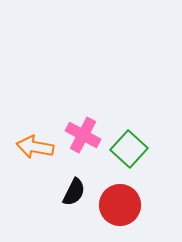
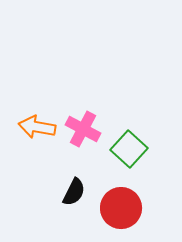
pink cross: moved 6 px up
orange arrow: moved 2 px right, 20 px up
red circle: moved 1 px right, 3 px down
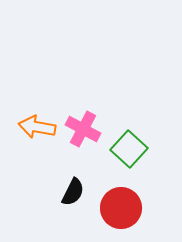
black semicircle: moved 1 px left
